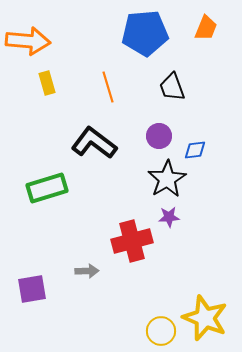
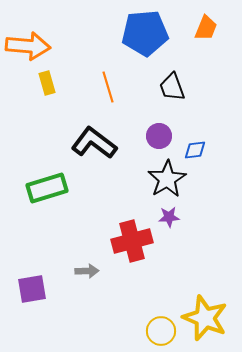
orange arrow: moved 5 px down
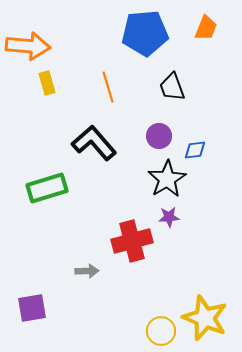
black L-shape: rotated 12 degrees clockwise
purple square: moved 19 px down
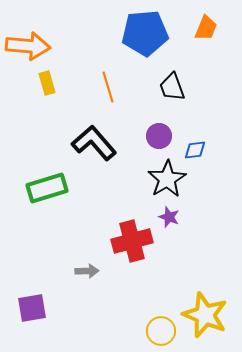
purple star: rotated 25 degrees clockwise
yellow star: moved 3 px up
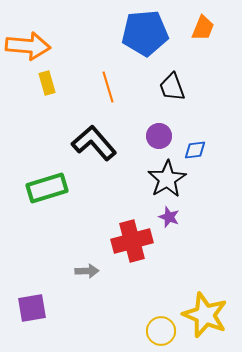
orange trapezoid: moved 3 px left
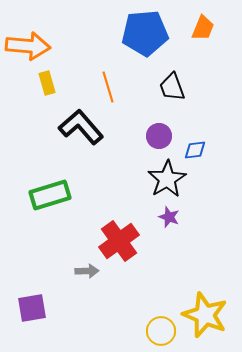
black L-shape: moved 13 px left, 16 px up
green rectangle: moved 3 px right, 7 px down
red cross: moved 13 px left; rotated 21 degrees counterclockwise
